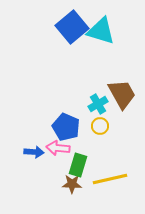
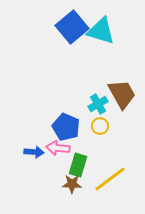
yellow line: rotated 24 degrees counterclockwise
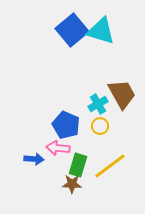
blue square: moved 3 px down
blue pentagon: moved 2 px up
blue arrow: moved 7 px down
yellow line: moved 13 px up
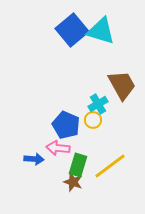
brown trapezoid: moved 9 px up
yellow circle: moved 7 px left, 6 px up
brown star: moved 1 px right, 2 px up; rotated 18 degrees clockwise
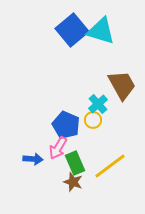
cyan cross: rotated 12 degrees counterclockwise
pink arrow: rotated 65 degrees counterclockwise
blue arrow: moved 1 px left
green rectangle: moved 3 px left, 2 px up; rotated 40 degrees counterclockwise
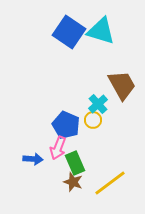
blue square: moved 3 px left, 2 px down; rotated 16 degrees counterclockwise
pink arrow: rotated 10 degrees counterclockwise
yellow line: moved 17 px down
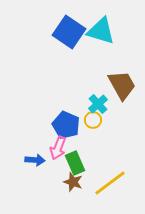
blue arrow: moved 2 px right, 1 px down
